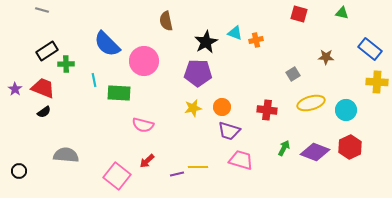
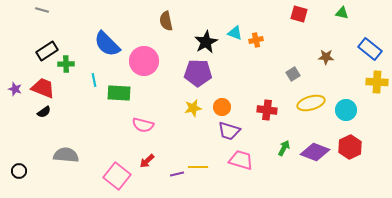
purple star: rotated 16 degrees counterclockwise
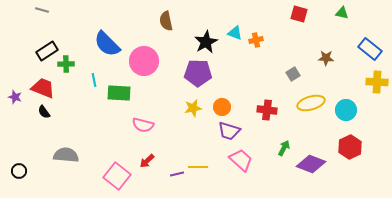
brown star: moved 1 px down
purple star: moved 8 px down
black semicircle: rotated 88 degrees clockwise
purple diamond: moved 4 px left, 12 px down
pink trapezoid: rotated 25 degrees clockwise
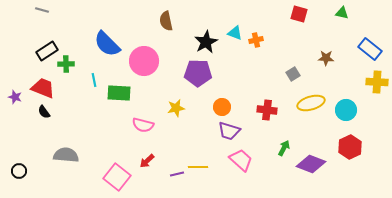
yellow star: moved 17 px left
pink square: moved 1 px down
